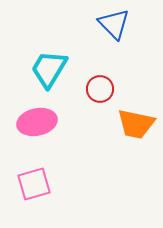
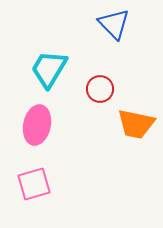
pink ellipse: moved 3 px down; rotated 66 degrees counterclockwise
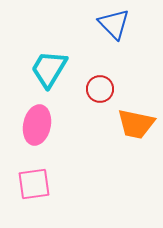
pink square: rotated 8 degrees clockwise
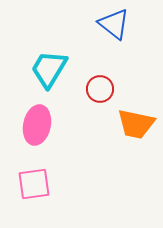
blue triangle: rotated 8 degrees counterclockwise
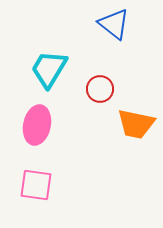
pink square: moved 2 px right, 1 px down; rotated 16 degrees clockwise
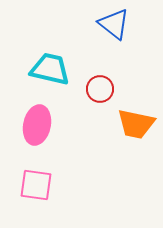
cyan trapezoid: moved 1 px right; rotated 72 degrees clockwise
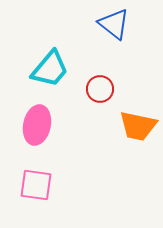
cyan trapezoid: rotated 117 degrees clockwise
orange trapezoid: moved 2 px right, 2 px down
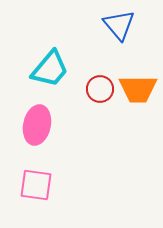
blue triangle: moved 5 px right, 1 px down; rotated 12 degrees clockwise
orange trapezoid: moved 37 px up; rotated 12 degrees counterclockwise
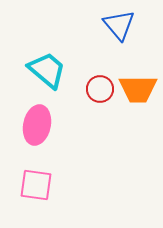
cyan trapezoid: moved 3 px left, 1 px down; rotated 90 degrees counterclockwise
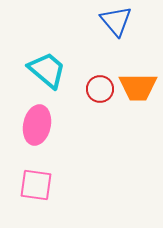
blue triangle: moved 3 px left, 4 px up
orange trapezoid: moved 2 px up
